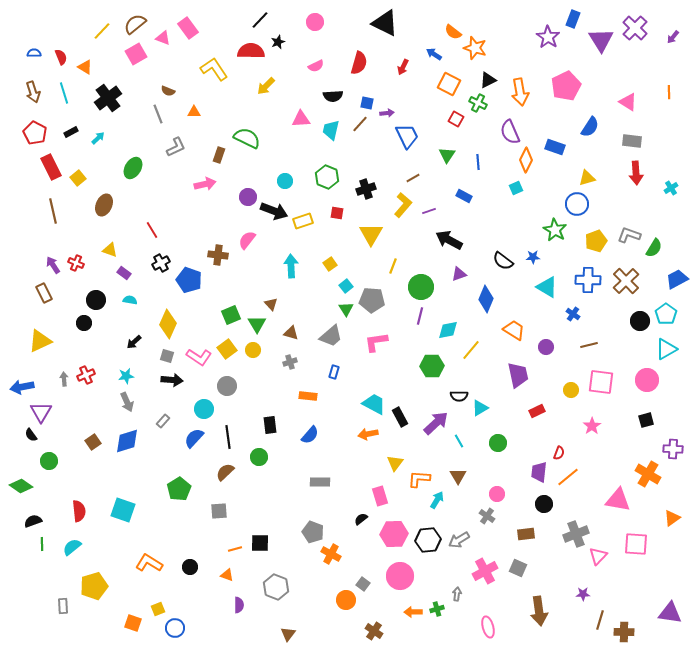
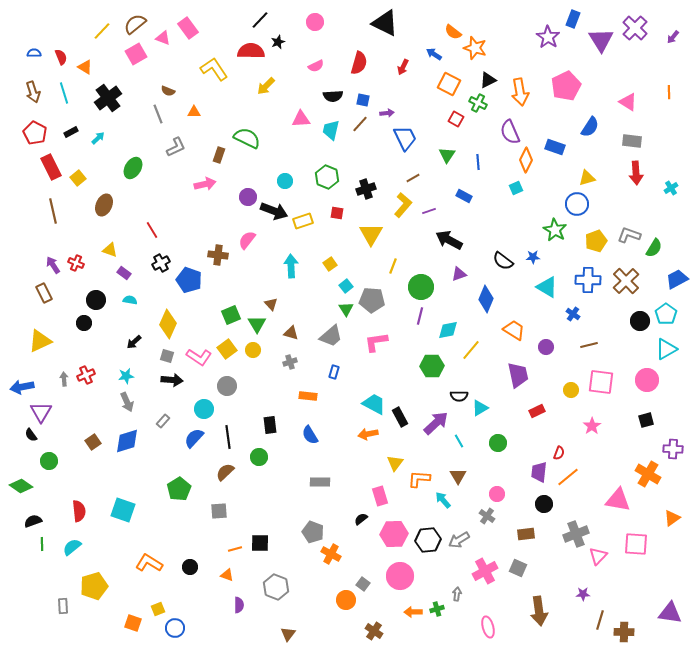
blue square at (367, 103): moved 4 px left, 3 px up
blue trapezoid at (407, 136): moved 2 px left, 2 px down
blue semicircle at (310, 435): rotated 108 degrees clockwise
cyan arrow at (437, 500): moved 6 px right; rotated 72 degrees counterclockwise
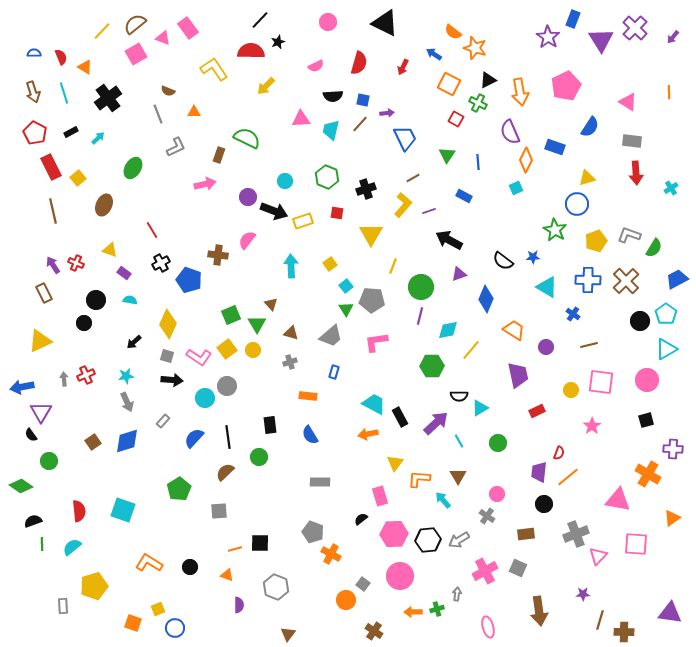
pink circle at (315, 22): moved 13 px right
cyan circle at (204, 409): moved 1 px right, 11 px up
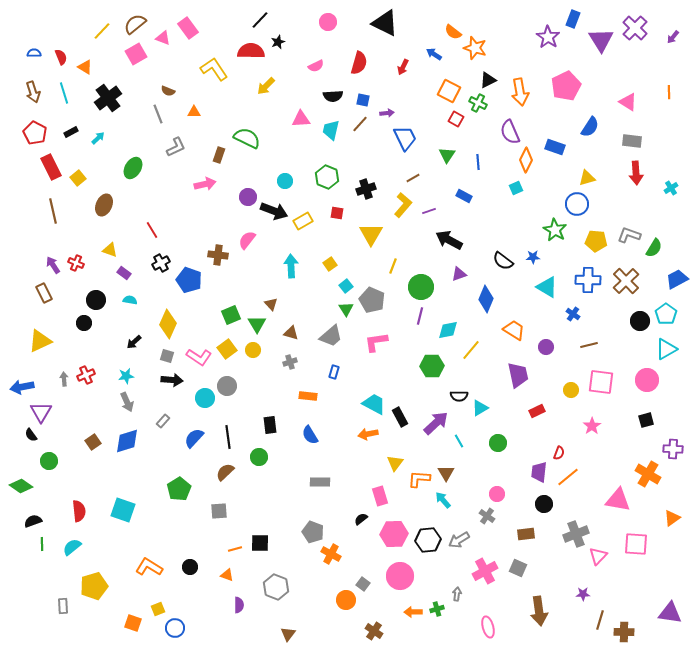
orange square at (449, 84): moved 7 px down
yellow rectangle at (303, 221): rotated 12 degrees counterclockwise
yellow pentagon at (596, 241): rotated 25 degrees clockwise
gray pentagon at (372, 300): rotated 20 degrees clockwise
brown triangle at (458, 476): moved 12 px left, 3 px up
orange L-shape at (149, 563): moved 4 px down
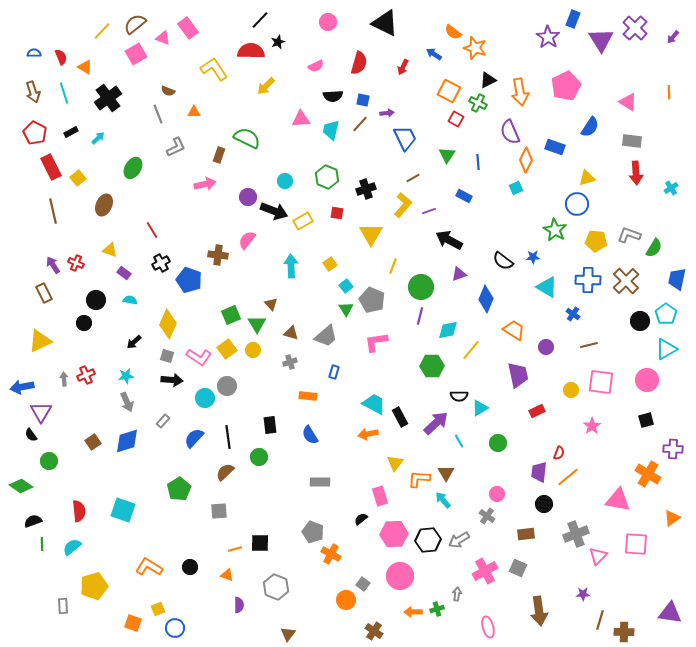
blue trapezoid at (677, 279): rotated 50 degrees counterclockwise
gray trapezoid at (331, 336): moved 5 px left
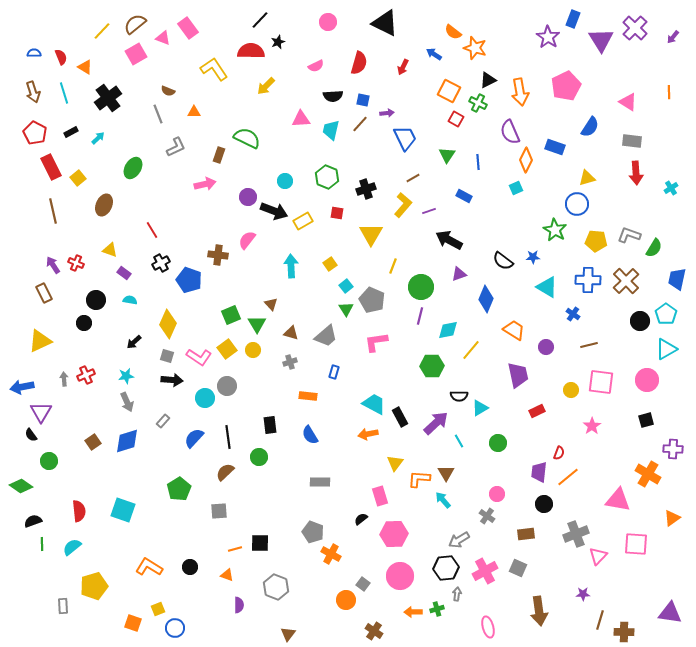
black hexagon at (428, 540): moved 18 px right, 28 px down
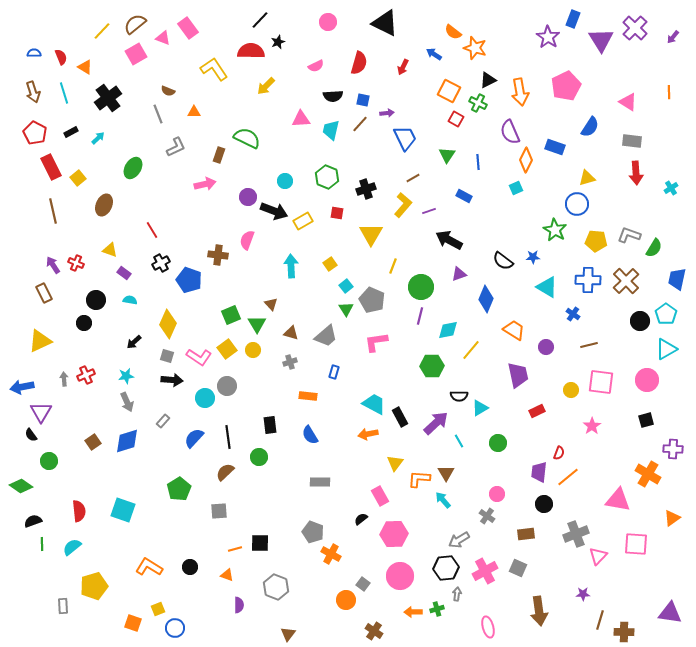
pink semicircle at (247, 240): rotated 18 degrees counterclockwise
pink rectangle at (380, 496): rotated 12 degrees counterclockwise
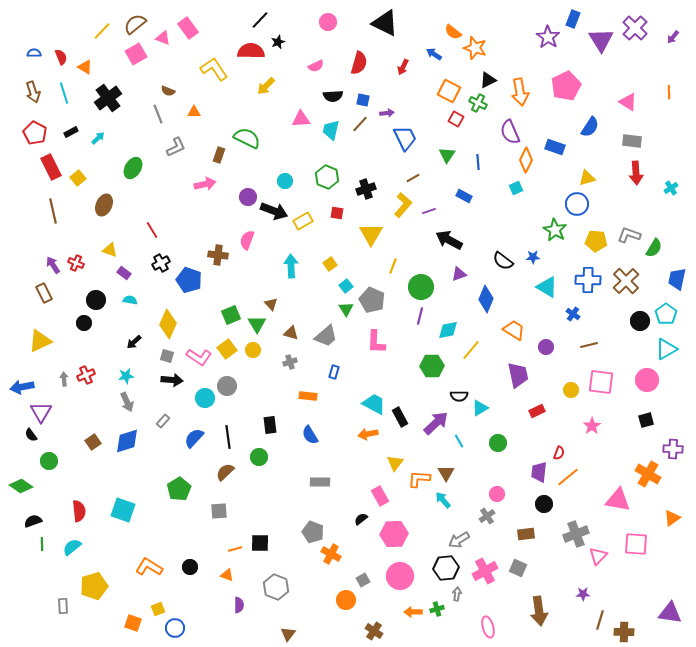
pink L-shape at (376, 342): rotated 80 degrees counterclockwise
gray cross at (487, 516): rotated 21 degrees clockwise
gray square at (363, 584): moved 4 px up; rotated 24 degrees clockwise
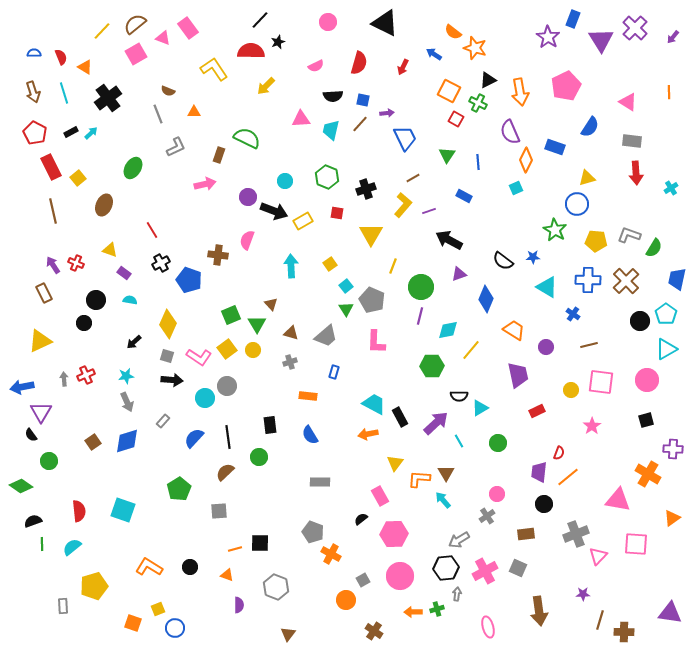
cyan arrow at (98, 138): moved 7 px left, 5 px up
